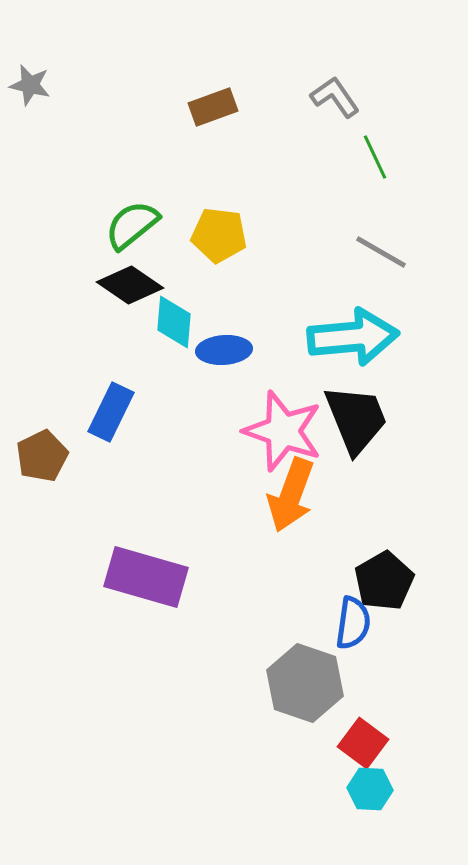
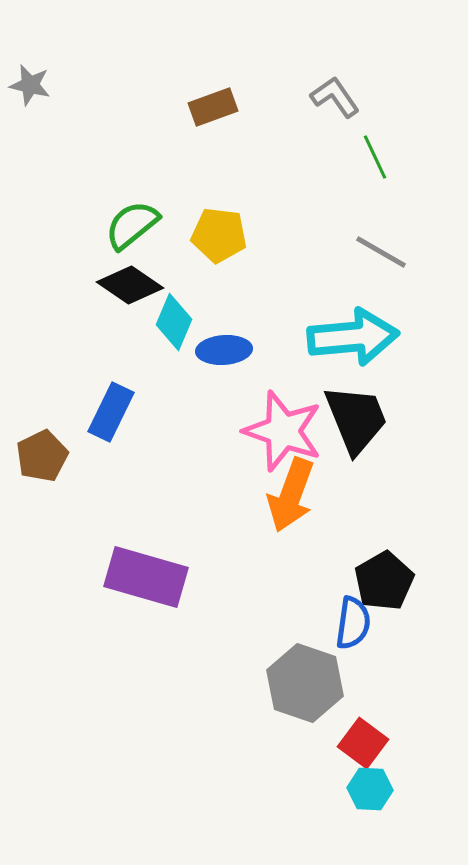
cyan diamond: rotated 18 degrees clockwise
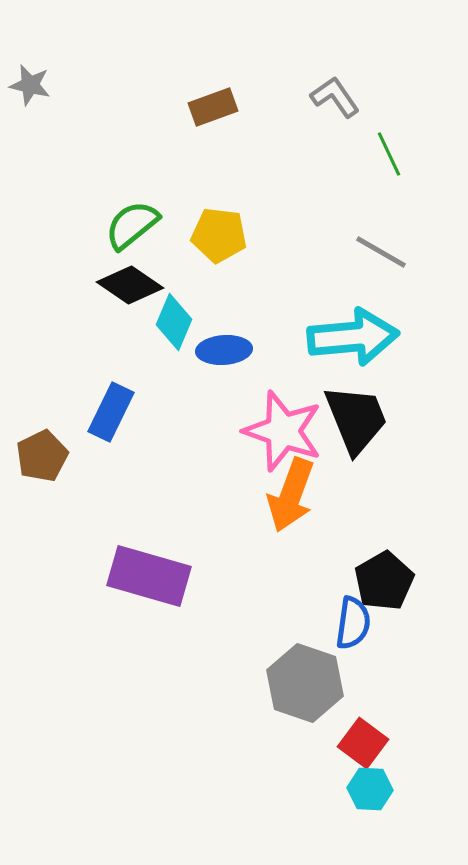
green line: moved 14 px right, 3 px up
purple rectangle: moved 3 px right, 1 px up
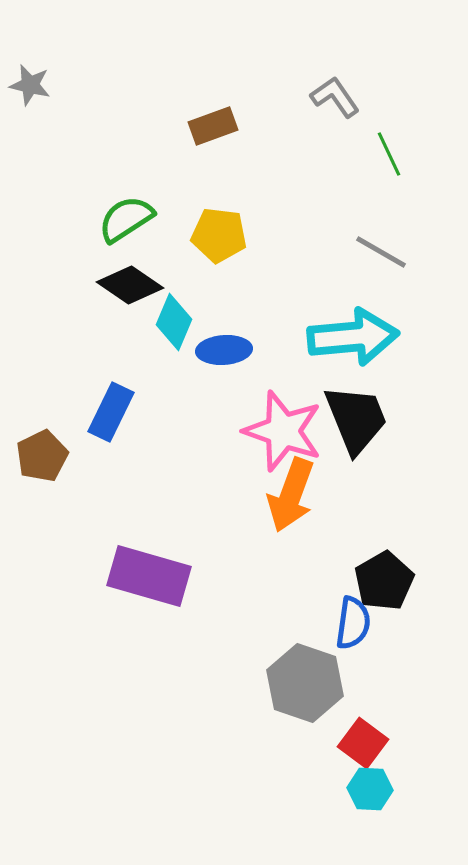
brown rectangle: moved 19 px down
green semicircle: moved 6 px left, 6 px up; rotated 6 degrees clockwise
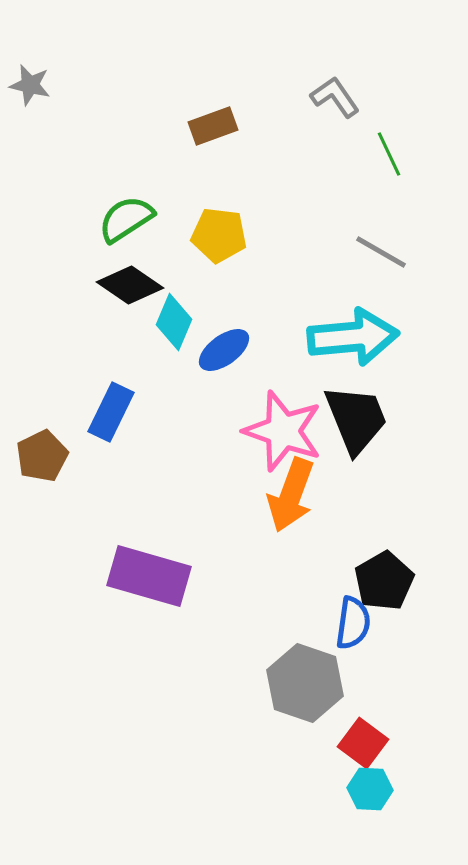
blue ellipse: rotated 32 degrees counterclockwise
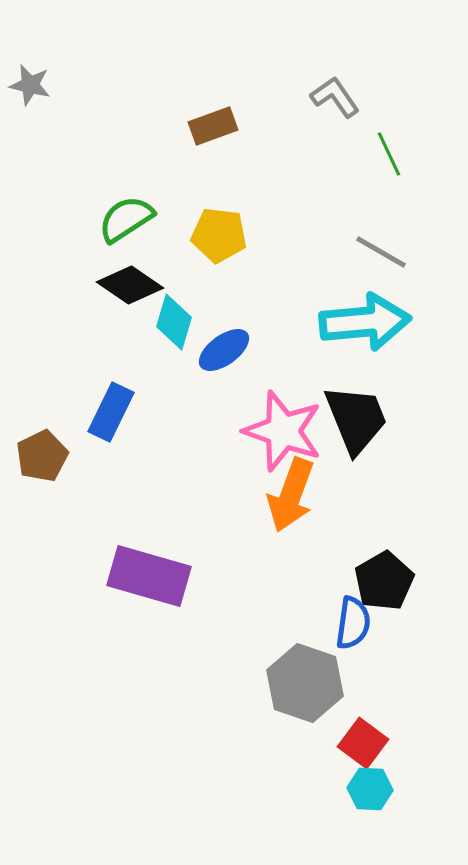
cyan diamond: rotated 6 degrees counterclockwise
cyan arrow: moved 12 px right, 15 px up
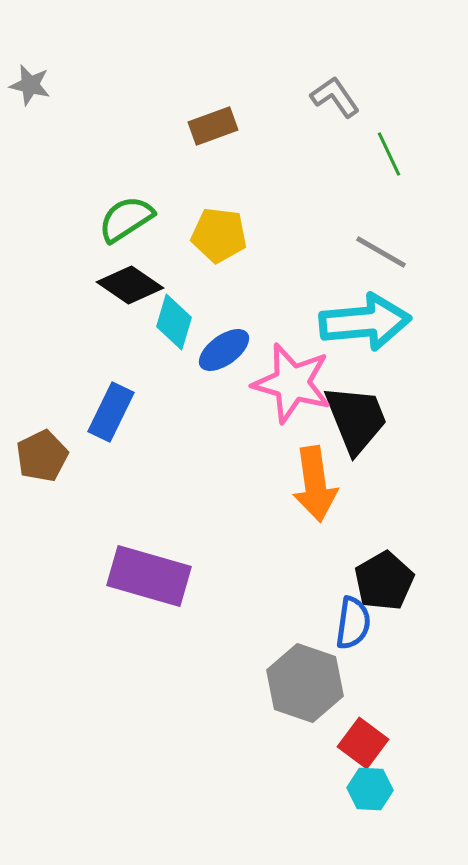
pink star: moved 9 px right, 48 px up; rotated 4 degrees counterclockwise
orange arrow: moved 24 px right, 11 px up; rotated 28 degrees counterclockwise
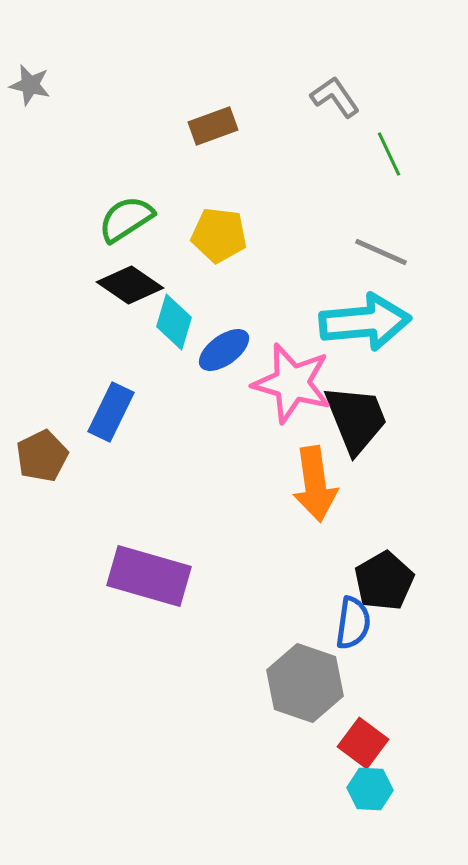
gray line: rotated 6 degrees counterclockwise
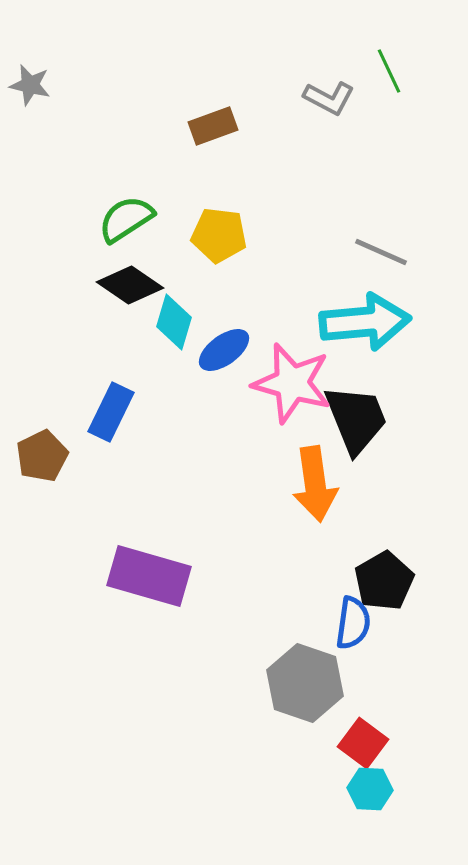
gray L-shape: moved 6 px left, 1 px down; rotated 153 degrees clockwise
green line: moved 83 px up
